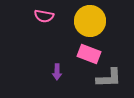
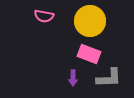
purple arrow: moved 16 px right, 6 px down
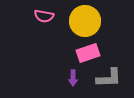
yellow circle: moved 5 px left
pink rectangle: moved 1 px left, 1 px up; rotated 40 degrees counterclockwise
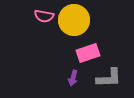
yellow circle: moved 11 px left, 1 px up
purple arrow: rotated 14 degrees clockwise
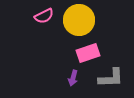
pink semicircle: rotated 36 degrees counterclockwise
yellow circle: moved 5 px right
gray L-shape: moved 2 px right
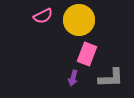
pink semicircle: moved 1 px left
pink rectangle: moved 1 px left, 1 px down; rotated 50 degrees counterclockwise
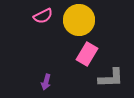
pink rectangle: rotated 10 degrees clockwise
purple arrow: moved 27 px left, 4 px down
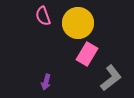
pink semicircle: rotated 96 degrees clockwise
yellow circle: moved 1 px left, 3 px down
gray L-shape: rotated 36 degrees counterclockwise
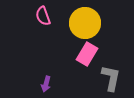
yellow circle: moved 7 px right
gray L-shape: rotated 40 degrees counterclockwise
purple arrow: moved 2 px down
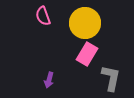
purple arrow: moved 3 px right, 4 px up
